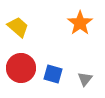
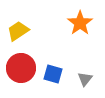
yellow trapezoid: moved 4 px down; rotated 75 degrees counterclockwise
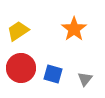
orange star: moved 6 px left, 6 px down
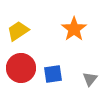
blue square: rotated 24 degrees counterclockwise
gray triangle: moved 5 px right
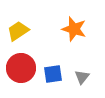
orange star: rotated 20 degrees counterclockwise
gray triangle: moved 8 px left, 2 px up
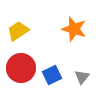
blue square: moved 1 px left, 1 px down; rotated 18 degrees counterclockwise
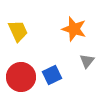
yellow trapezoid: rotated 100 degrees clockwise
red circle: moved 9 px down
gray triangle: moved 5 px right, 16 px up
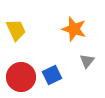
yellow trapezoid: moved 2 px left, 1 px up
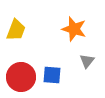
yellow trapezoid: rotated 45 degrees clockwise
blue square: rotated 30 degrees clockwise
